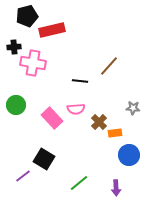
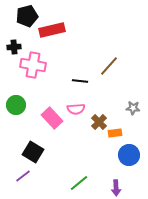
pink cross: moved 2 px down
black square: moved 11 px left, 7 px up
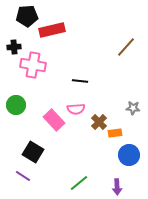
black pentagon: rotated 10 degrees clockwise
brown line: moved 17 px right, 19 px up
pink rectangle: moved 2 px right, 2 px down
purple line: rotated 70 degrees clockwise
purple arrow: moved 1 px right, 1 px up
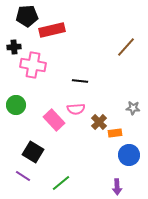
green line: moved 18 px left
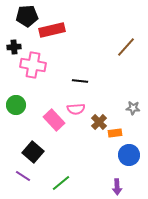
black square: rotated 10 degrees clockwise
